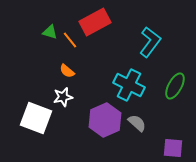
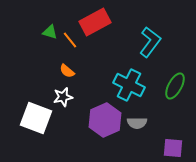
gray semicircle: rotated 138 degrees clockwise
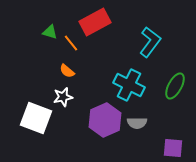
orange line: moved 1 px right, 3 px down
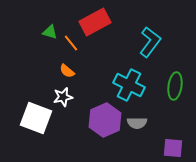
green ellipse: rotated 20 degrees counterclockwise
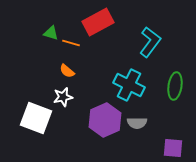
red rectangle: moved 3 px right
green triangle: moved 1 px right, 1 px down
orange line: rotated 36 degrees counterclockwise
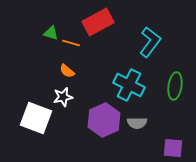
purple hexagon: moved 1 px left
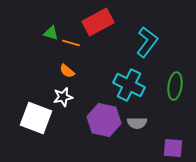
cyan L-shape: moved 3 px left
purple hexagon: rotated 24 degrees counterclockwise
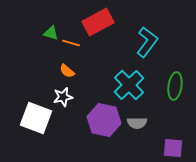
cyan cross: rotated 20 degrees clockwise
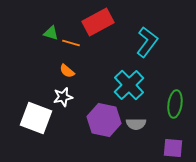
green ellipse: moved 18 px down
gray semicircle: moved 1 px left, 1 px down
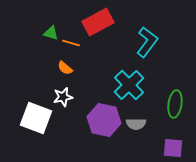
orange semicircle: moved 2 px left, 3 px up
